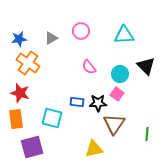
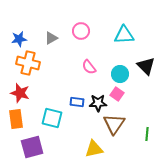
orange cross: rotated 20 degrees counterclockwise
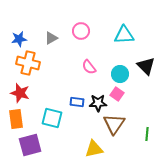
purple square: moved 2 px left, 2 px up
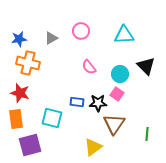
yellow triangle: moved 1 px left, 2 px up; rotated 24 degrees counterclockwise
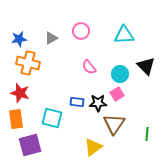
pink square: rotated 24 degrees clockwise
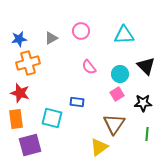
orange cross: rotated 30 degrees counterclockwise
black star: moved 45 px right
yellow triangle: moved 6 px right
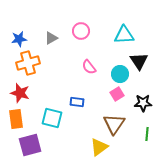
black triangle: moved 7 px left, 5 px up; rotated 12 degrees clockwise
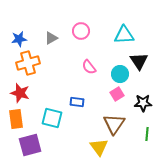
yellow triangle: rotated 30 degrees counterclockwise
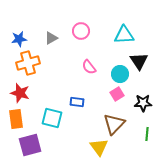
brown triangle: rotated 10 degrees clockwise
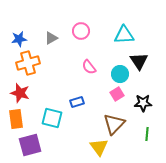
blue rectangle: rotated 24 degrees counterclockwise
